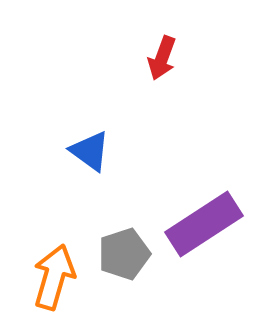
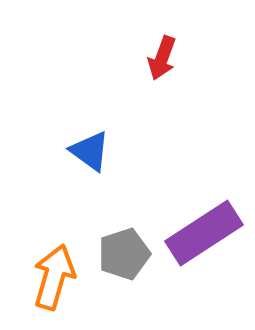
purple rectangle: moved 9 px down
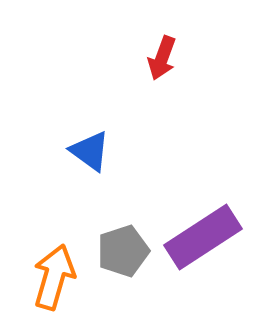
purple rectangle: moved 1 px left, 4 px down
gray pentagon: moved 1 px left, 3 px up
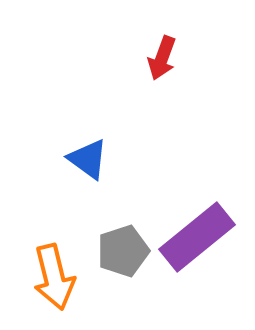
blue triangle: moved 2 px left, 8 px down
purple rectangle: moved 6 px left; rotated 6 degrees counterclockwise
orange arrow: rotated 150 degrees clockwise
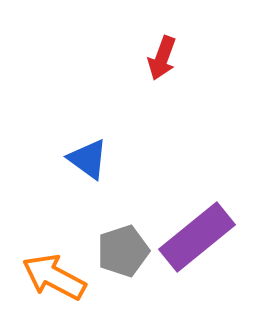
orange arrow: rotated 132 degrees clockwise
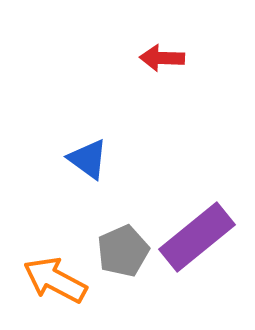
red arrow: rotated 72 degrees clockwise
gray pentagon: rotated 6 degrees counterclockwise
orange arrow: moved 1 px right, 3 px down
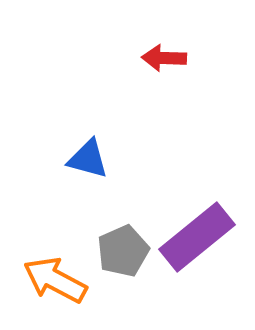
red arrow: moved 2 px right
blue triangle: rotated 21 degrees counterclockwise
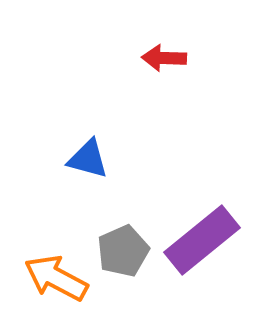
purple rectangle: moved 5 px right, 3 px down
orange arrow: moved 1 px right, 2 px up
